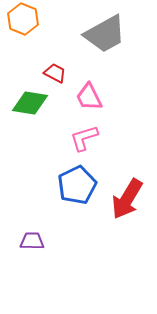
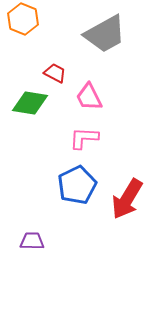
pink L-shape: rotated 20 degrees clockwise
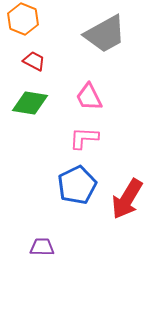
red trapezoid: moved 21 px left, 12 px up
purple trapezoid: moved 10 px right, 6 px down
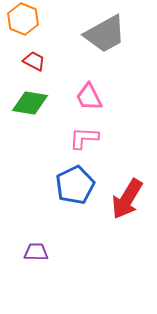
blue pentagon: moved 2 px left
purple trapezoid: moved 6 px left, 5 px down
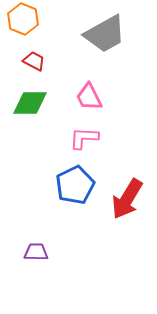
green diamond: rotated 9 degrees counterclockwise
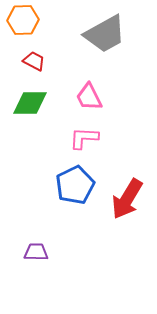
orange hexagon: moved 1 px down; rotated 24 degrees counterclockwise
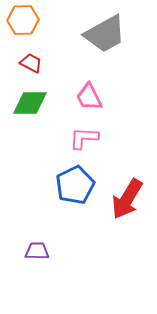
red trapezoid: moved 3 px left, 2 px down
purple trapezoid: moved 1 px right, 1 px up
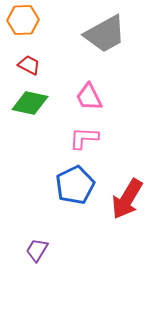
red trapezoid: moved 2 px left, 2 px down
green diamond: rotated 12 degrees clockwise
purple trapezoid: moved 1 px up; rotated 60 degrees counterclockwise
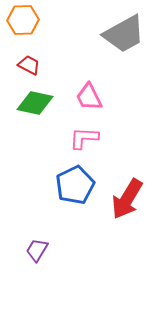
gray trapezoid: moved 19 px right
green diamond: moved 5 px right
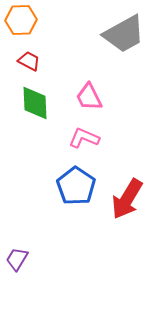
orange hexagon: moved 2 px left
red trapezoid: moved 4 px up
green diamond: rotated 75 degrees clockwise
pink L-shape: rotated 20 degrees clockwise
blue pentagon: moved 1 px right, 1 px down; rotated 12 degrees counterclockwise
purple trapezoid: moved 20 px left, 9 px down
